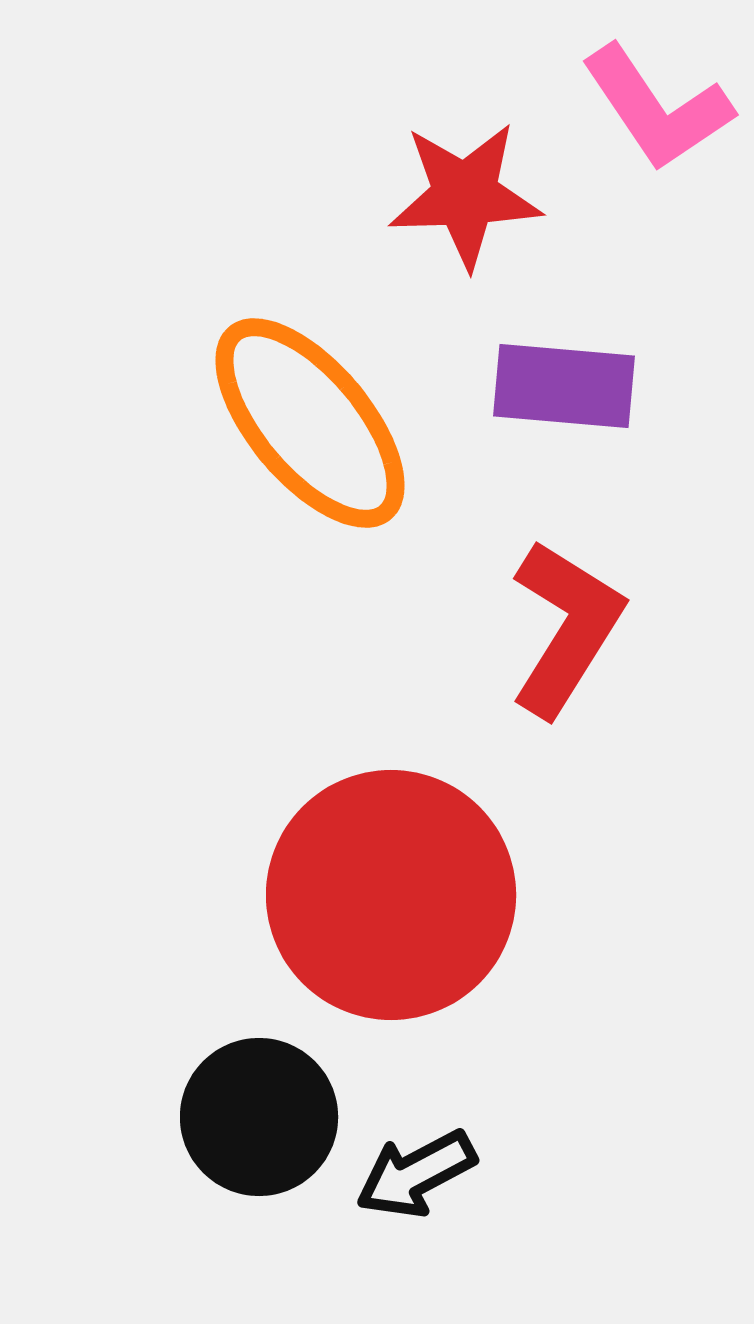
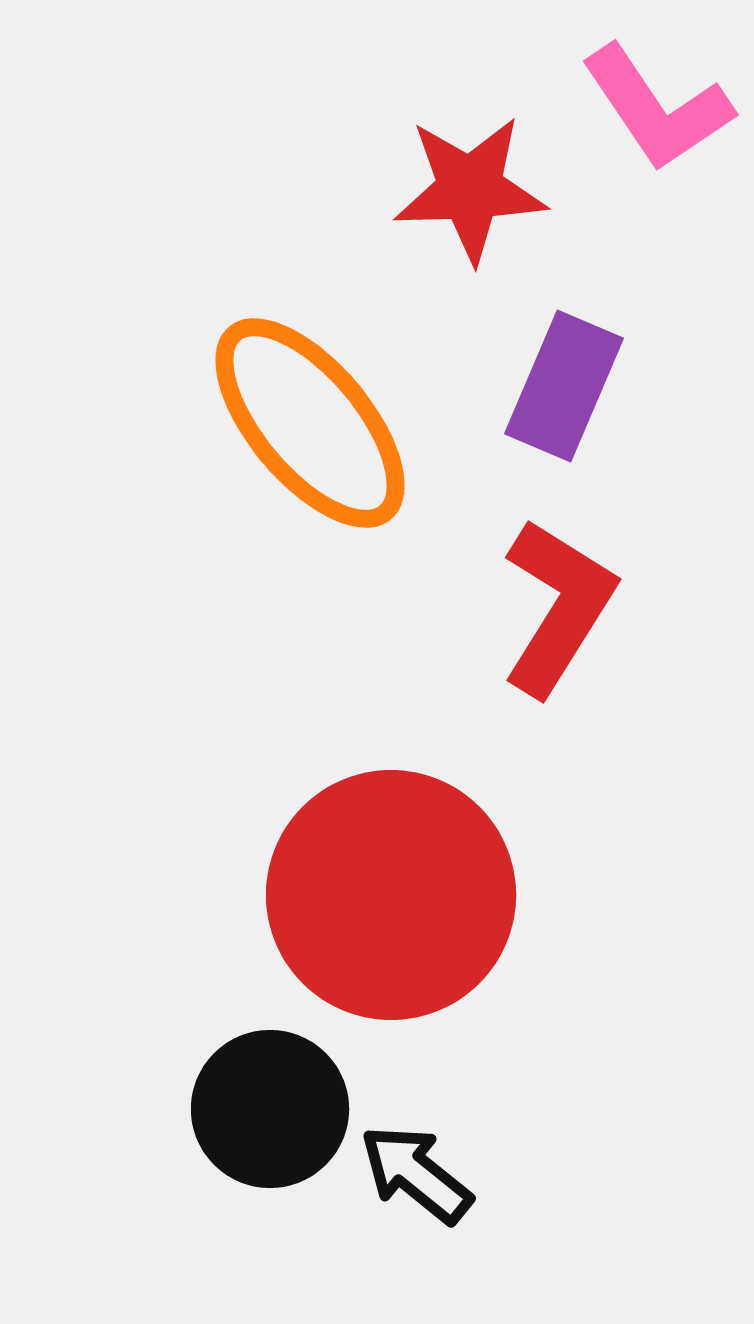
red star: moved 5 px right, 6 px up
purple rectangle: rotated 72 degrees counterclockwise
red L-shape: moved 8 px left, 21 px up
black circle: moved 11 px right, 8 px up
black arrow: rotated 67 degrees clockwise
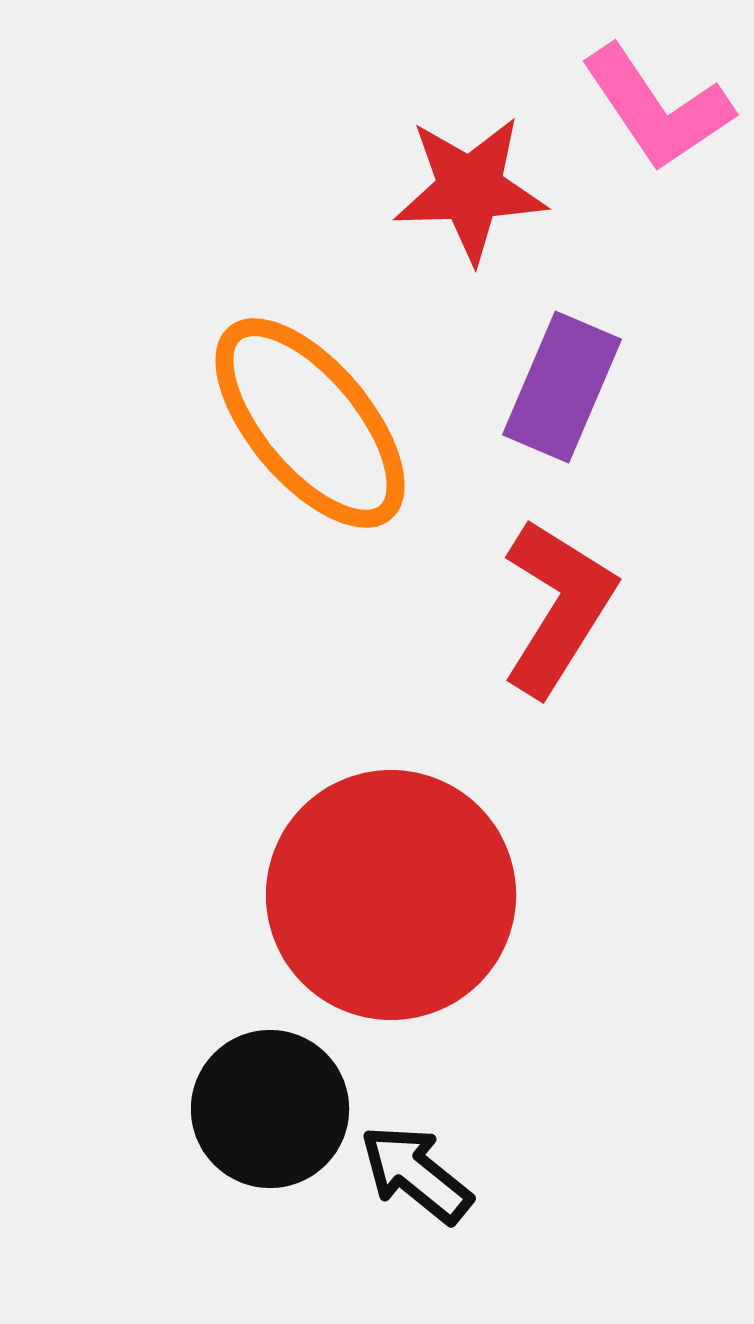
purple rectangle: moved 2 px left, 1 px down
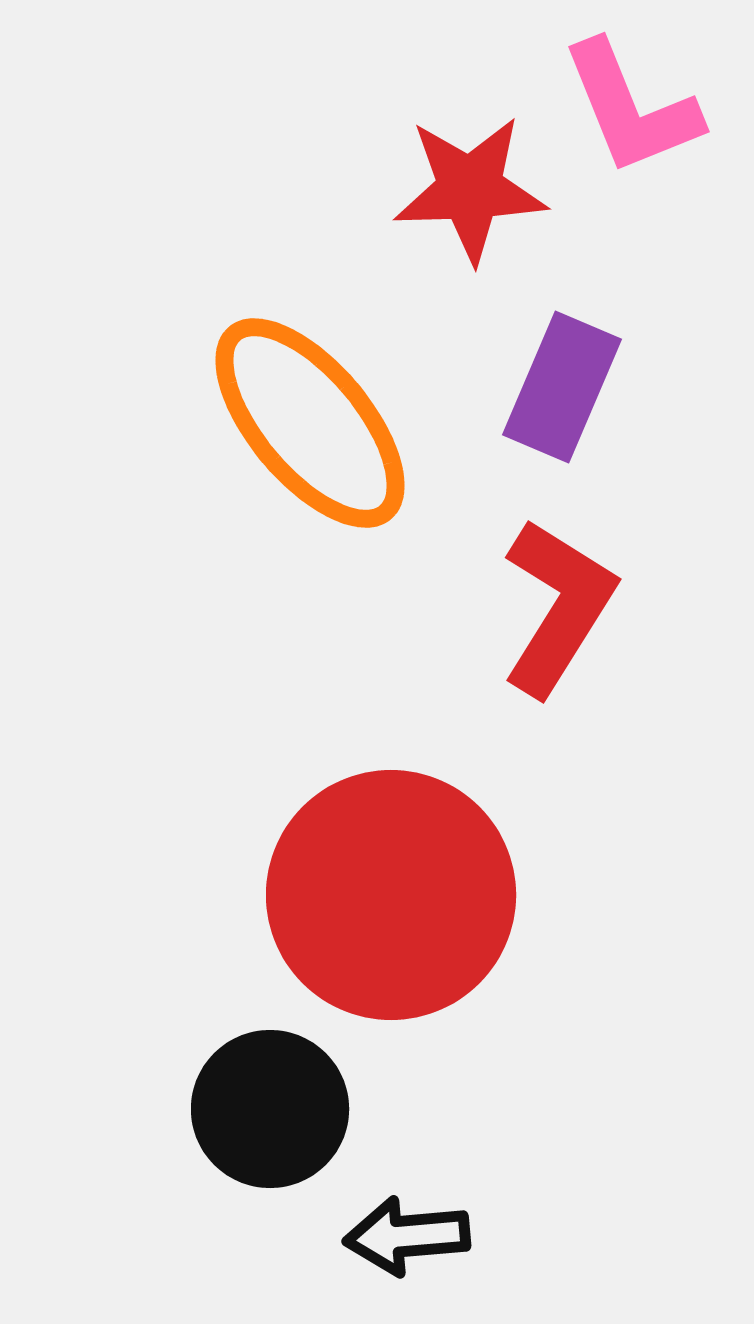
pink L-shape: moved 26 px left; rotated 12 degrees clockwise
black arrow: moved 9 px left, 62 px down; rotated 44 degrees counterclockwise
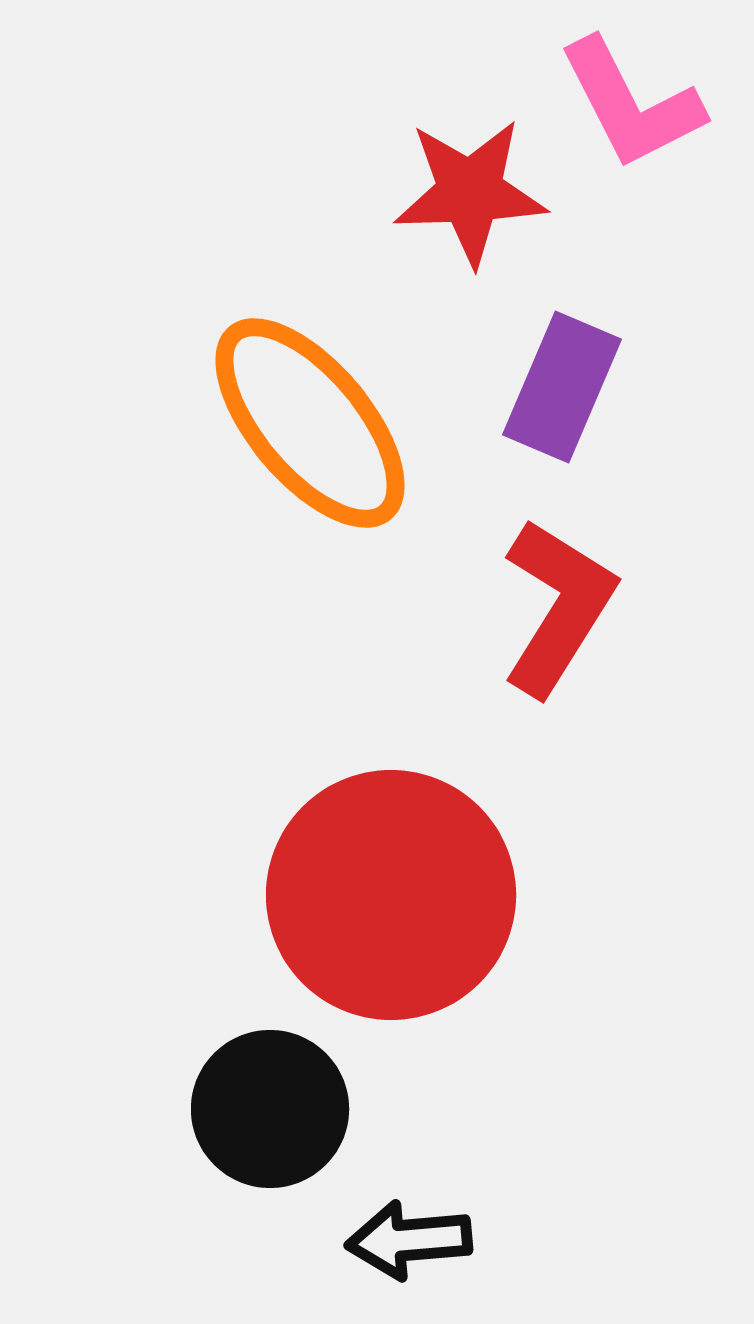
pink L-shape: moved 4 px up; rotated 5 degrees counterclockwise
red star: moved 3 px down
black arrow: moved 2 px right, 4 px down
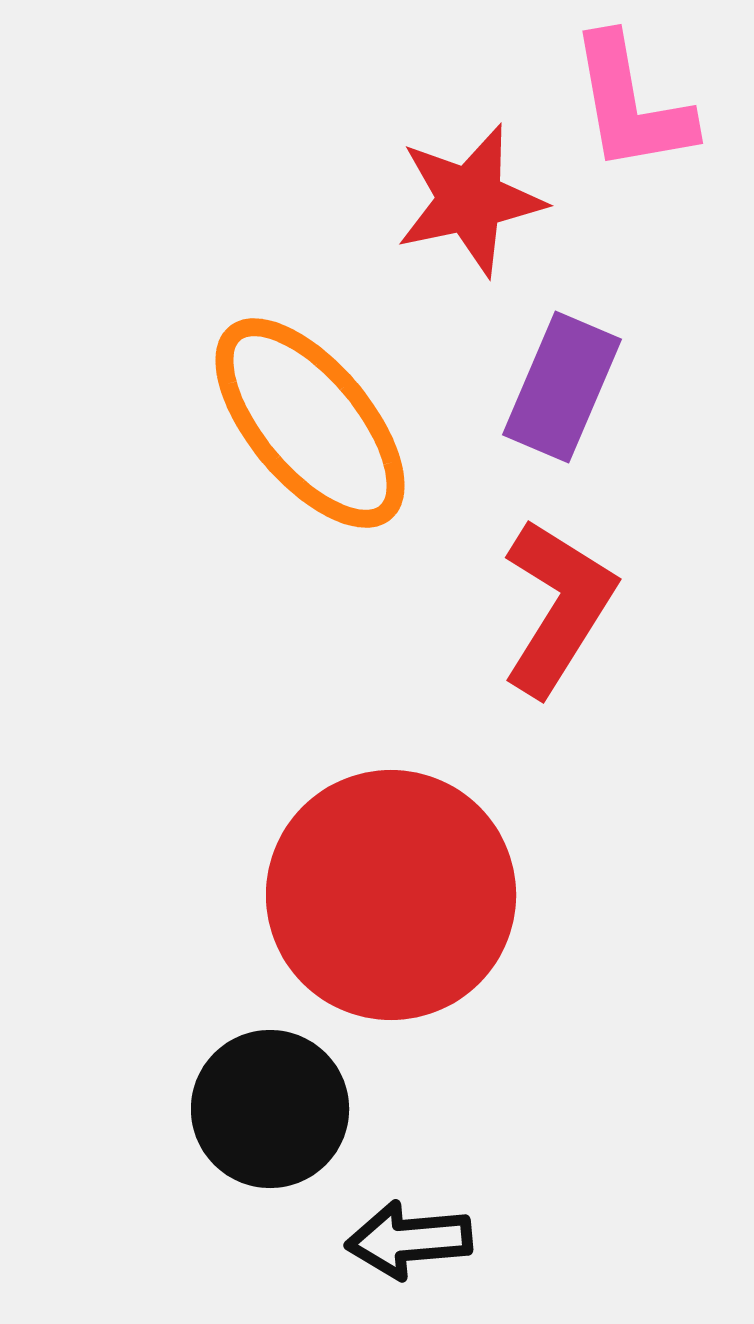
pink L-shape: rotated 17 degrees clockwise
red star: moved 8 px down; rotated 10 degrees counterclockwise
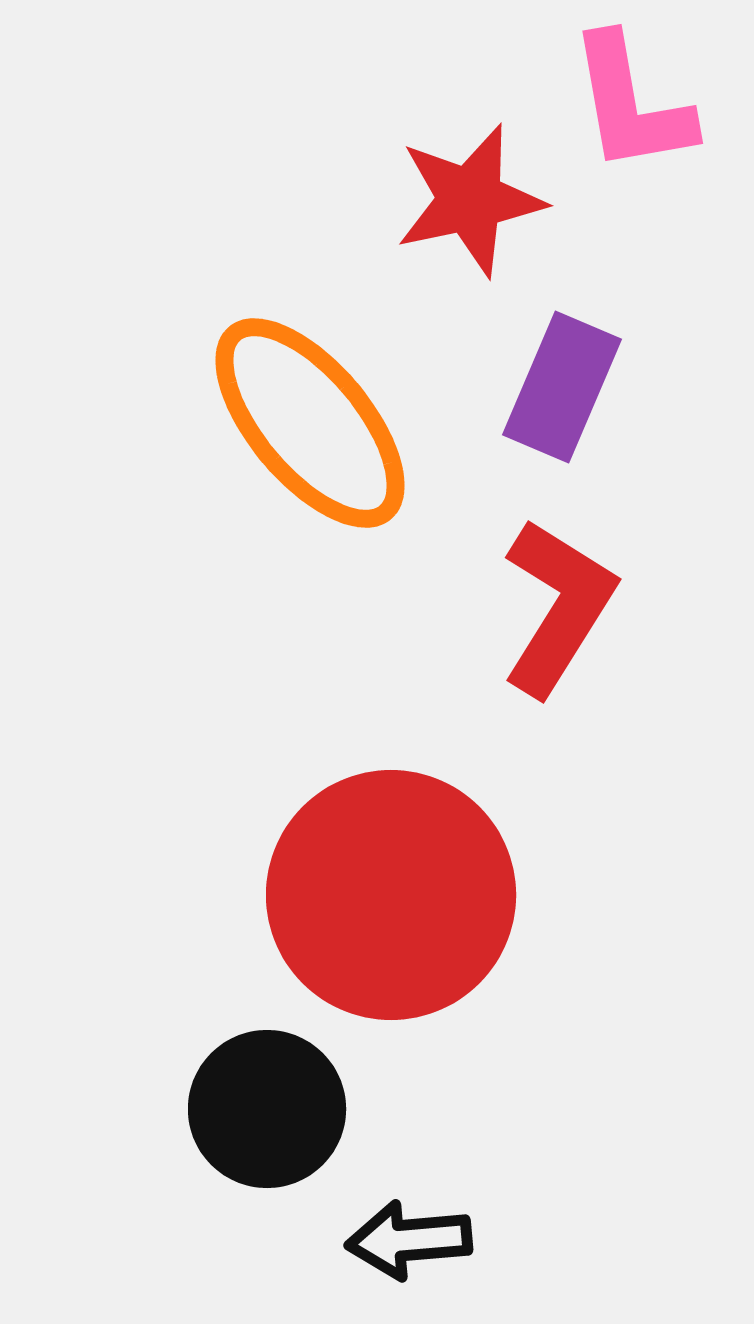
black circle: moved 3 px left
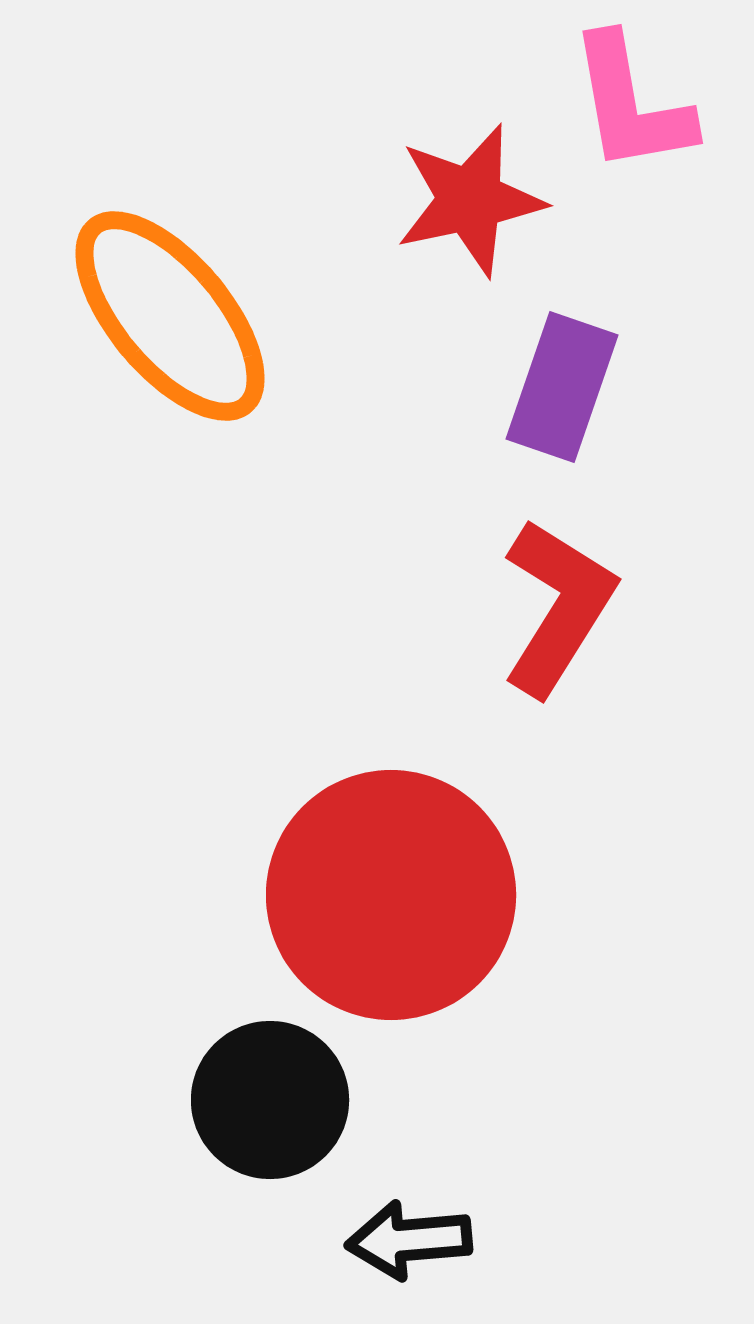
purple rectangle: rotated 4 degrees counterclockwise
orange ellipse: moved 140 px left, 107 px up
black circle: moved 3 px right, 9 px up
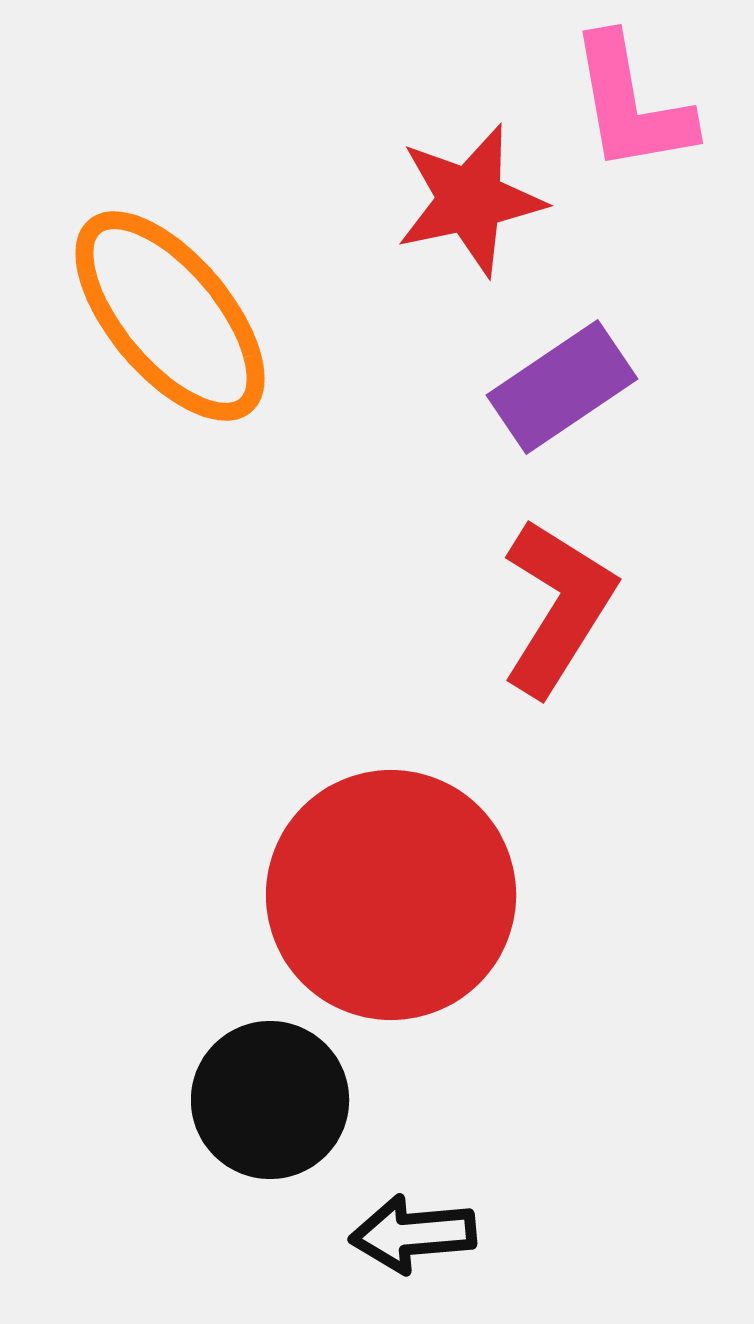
purple rectangle: rotated 37 degrees clockwise
black arrow: moved 4 px right, 6 px up
